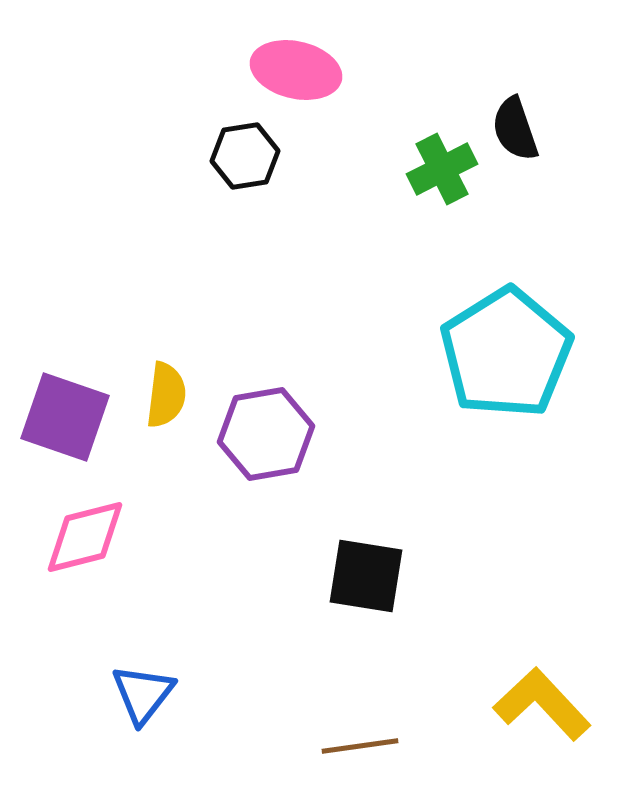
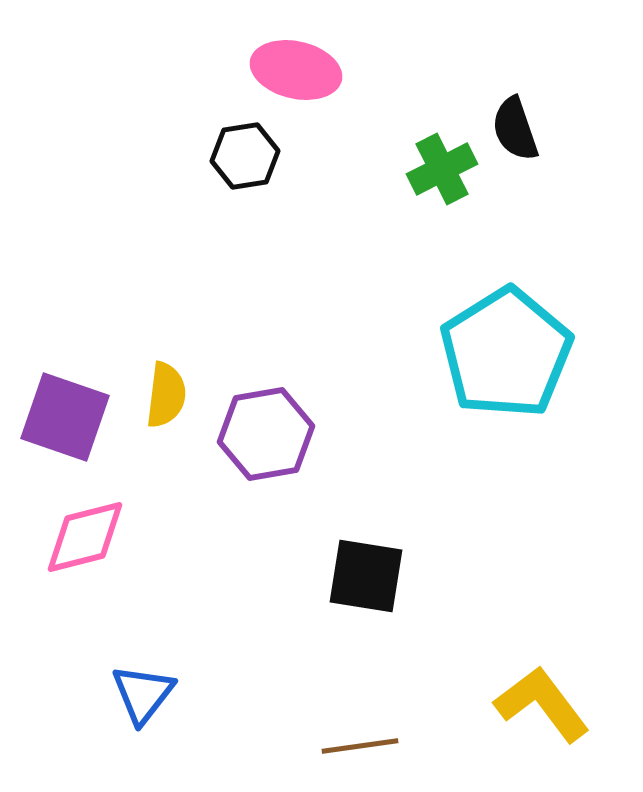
yellow L-shape: rotated 6 degrees clockwise
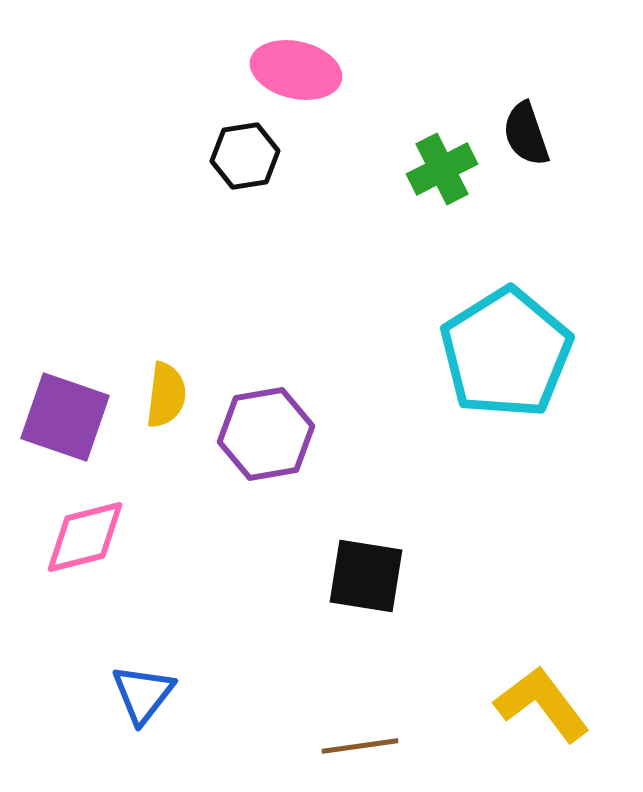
black semicircle: moved 11 px right, 5 px down
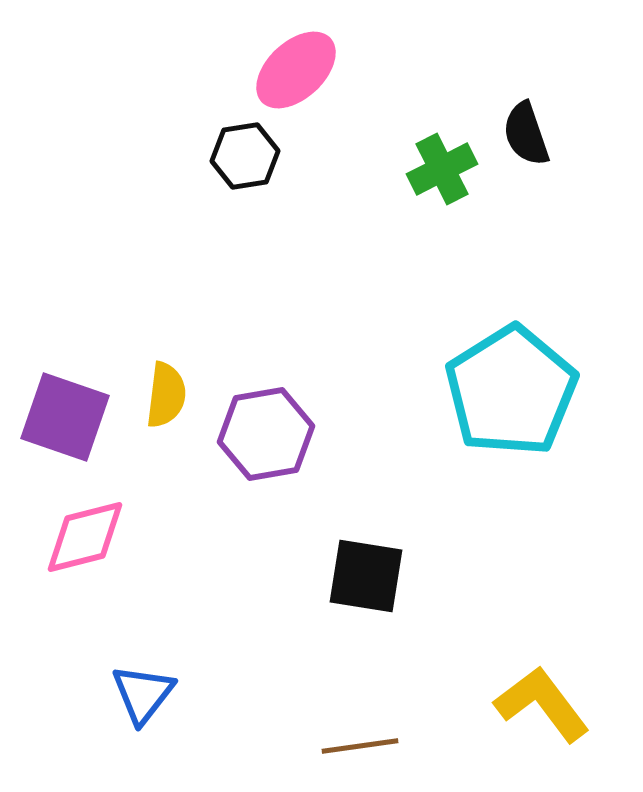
pink ellipse: rotated 56 degrees counterclockwise
cyan pentagon: moved 5 px right, 38 px down
